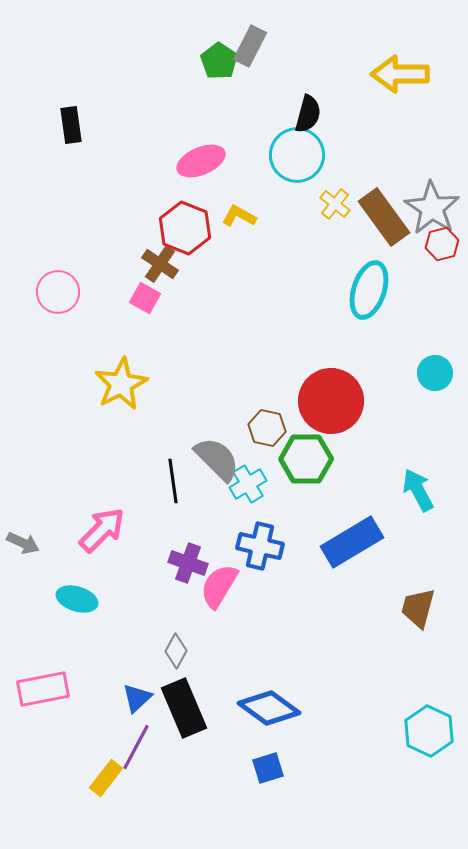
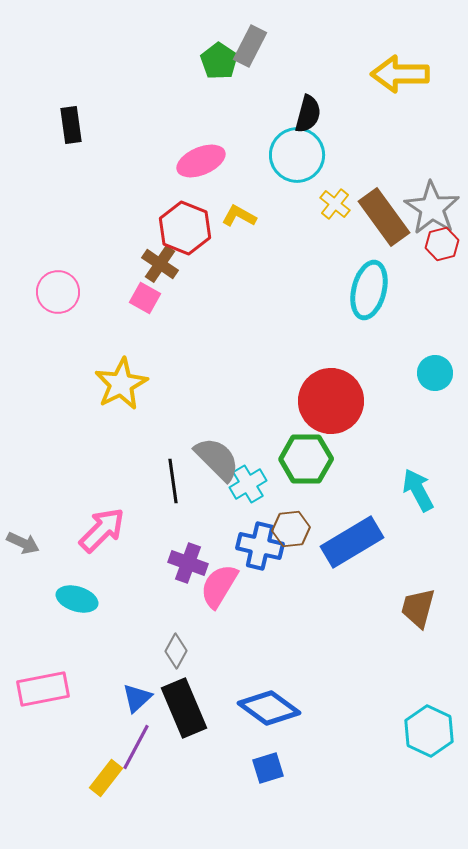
cyan ellipse at (369, 290): rotated 4 degrees counterclockwise
brown hexagon at (267, 428): moved 24 px right, 101 px down; rotated 18 degrees counterclockwise
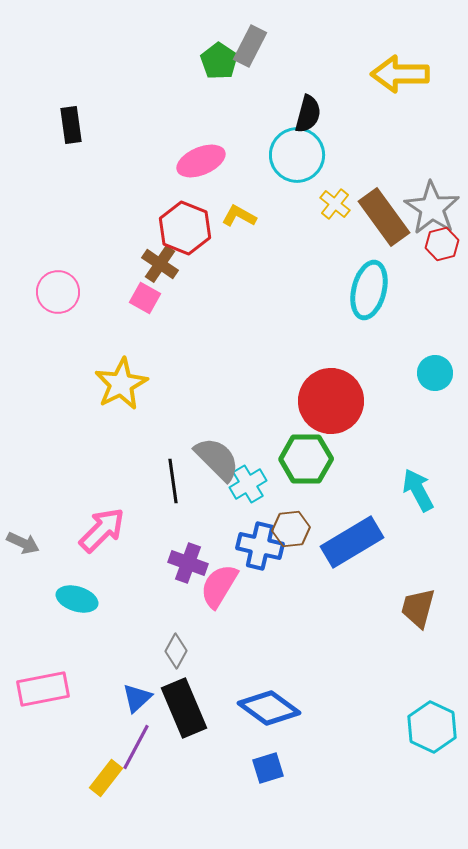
cyan hexagon at (429, 731): moved 3 px right, 4 px up
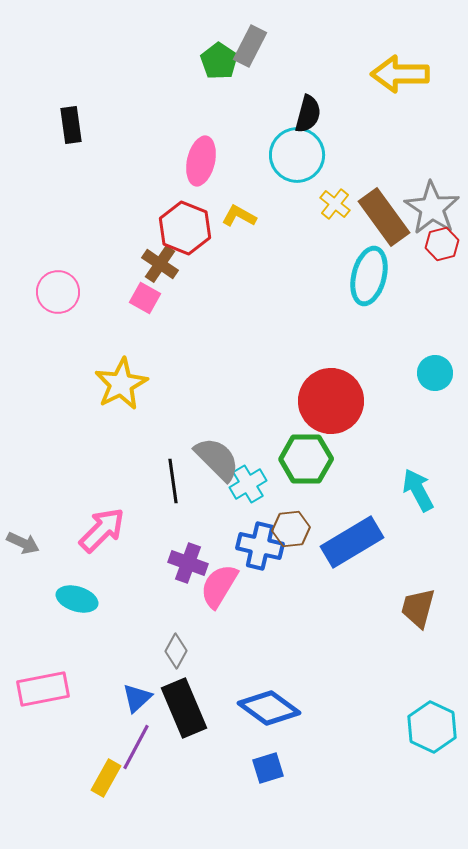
pink ellipse at (201, 161): rotated 54 degrees counterclockwise
cyan ellipse at (369, 290): moved 14 px up
yellow rectangle at (106, 778): rotated 9 degrees counterclockwise
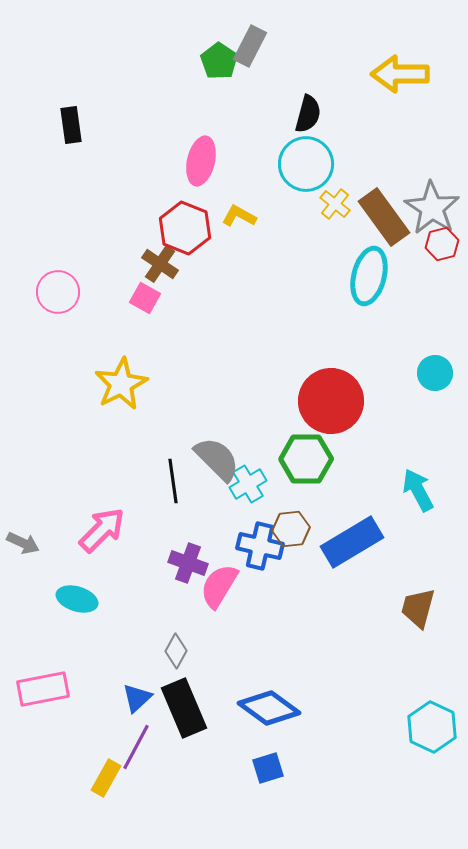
cyan circle at (297, 155): moved 9 px right, 9 px down
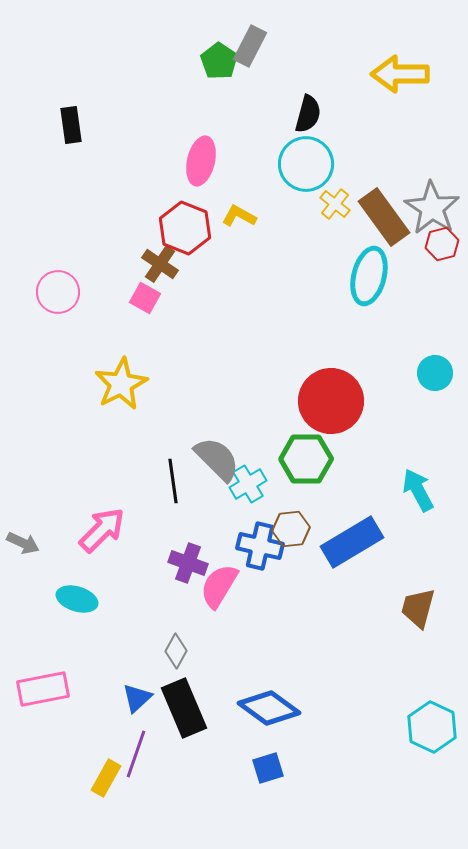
purple line at (136, 747): moved 7 px down; rotated 9 degrees counterclockwise
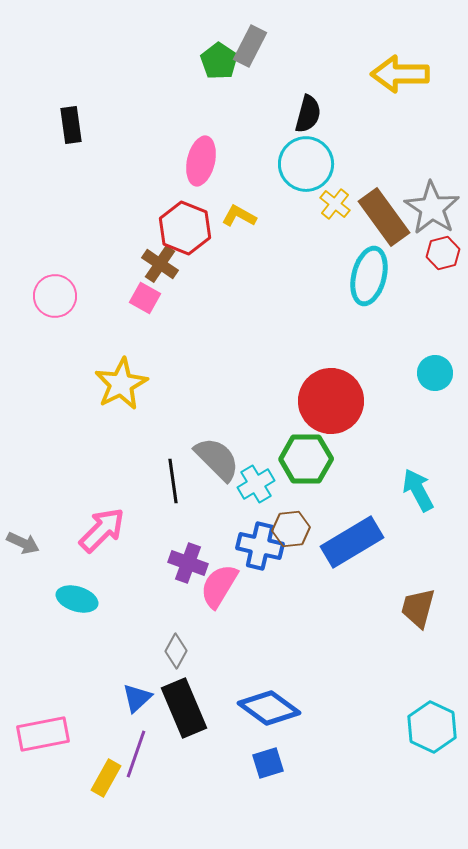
red hexagon at (442, 244): moved 1 px right, 9 px down
pink circle at (58, 292): moved 3 px left, 4 px down
cyan cross at (248, 484): moved 8 px right
pink rectangle at (43, 689): moved 45 px down
blue square at (268, 768): moved 5 px up
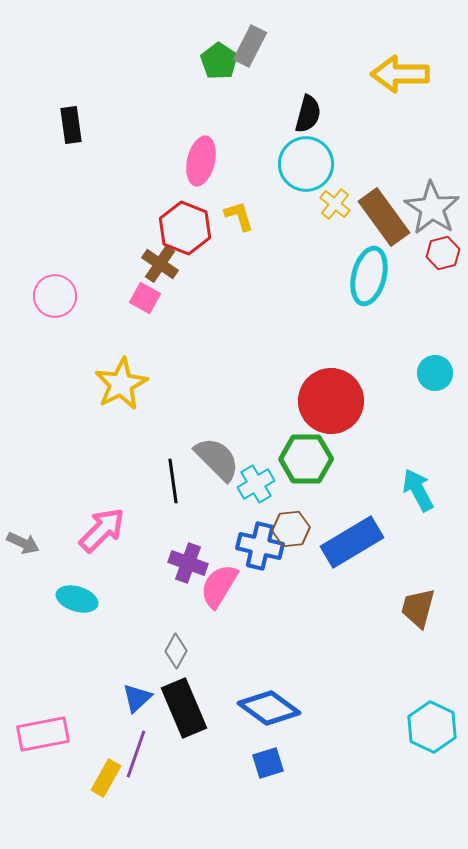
yellow L-shape at (239, 216): rotated 44 degrees clockwise
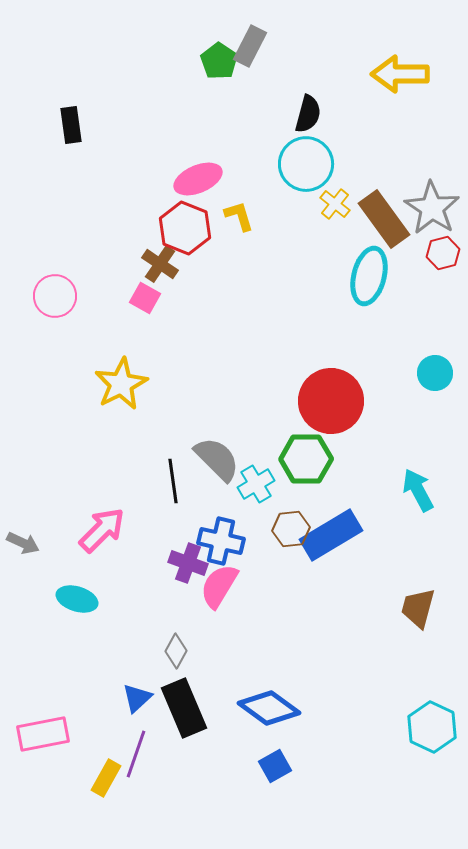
pink ellipse at (201, 161): moved 3 px left, 18 px down; rotated 54 degrees clockwise
brown rectangle at (384, 217): moved 2 px down
blue rectangle at (352, 542): moved 21 px left, 7 px up
blue cross at (260, 546): moved 39 px left, 5 px up
blue square at (268, 763): moved 7 px right, 3 px down; rotated 12 degrees counterclockwise
